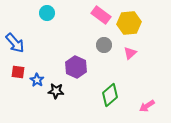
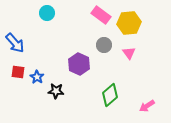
pink triangle: moved 1 px left; rotated 24 degrees counterclockwise
purple hexagon: moved 3 px right, 3 px up
blue star: moved 3 px up
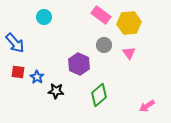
cyan circle: moved 3 px left, 4 px down
green diamond: moved 11 px left
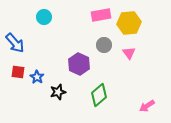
pink rectangle: rotated 48 degrees counterclockwise
black star: moved 2 px right, 1 px down; rotated 21 degrees counterclockwise
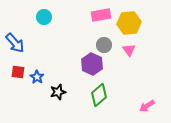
pink triangle: moved 3 px up
purple hexagon: moved 13 px right
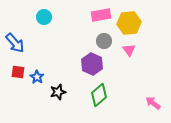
gray circle: moved 4 px up
pink arrow: moved 6 px right, 3 px up; rotated 70 degrees clockwise
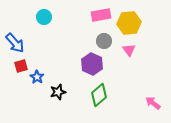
red square: moved 3 px right, 6 px up; rotated 24 degrees counterclockwise
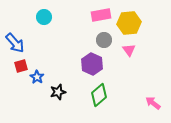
gray circle: moved 1 px up
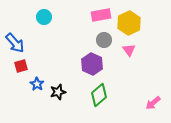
yellow hexagon: rotated 20 degrees counterclockwise
blue star: moved 7 px down
pink arrow: rotated 77 degrees counterclockwise
